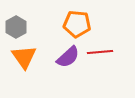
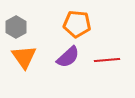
red line: moved 7 px right, 8 px down
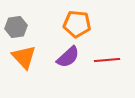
gray hexagon: rotated 20 degrees clockwise
orange triangle: rotated 8 degrees counterclockwise
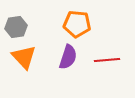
purple semicircle: rotated 30 degrees counterclockwise
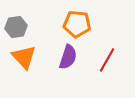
red line: rotated 55 degrees counterclockwise
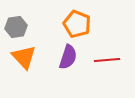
orange pentagon: rotated 16 degrees clockwise
red line: rotated 55 degrees clockwise
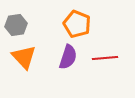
gray hexagon: moved 2 px up
red line: moved 2 px left, 2 px up
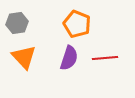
gray hexagon: moved 1 px right, 2 px up
purple semicircle: moved 1 px right, 1 px down
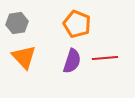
purple semicircle: moved 3 px right, 3 px down
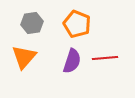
gray hexagon: moved 15 px right
orange triangle: rotated 24 degrees clockwise
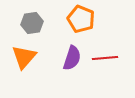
orange pentagon: moved 4 px right, 5 px up
purple semicircle: moved 3 px up
